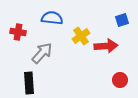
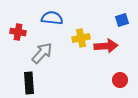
yellow cross: moved 2 px down; rotated 24 degrees clockwise
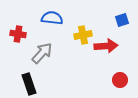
red cross: moved 2 px down
yellow cross: moved 2 px right, 3 px up
black rectangle: moved 1 px down; rotated 15 degrees counterclockwise
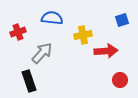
red cross: moved 2 px up; rotated 28 degrees counterclockwise
red arrow: moved 5 px down
black rectangle: moved 3 px up
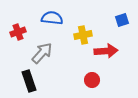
red circle: moved 28 px left
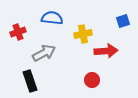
blue square: moved 1 px right, 1 px down
yellow cross: moved 1 px up
gray arrow: moved 2 px right; rotated 20 degrees clockwise
black rectangle: moved 1 px right
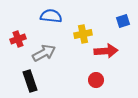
blue semicircle: moved 1 px left, 2 px up
red cross: moved 7 px down
red circle: moved 4 px right
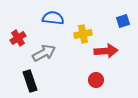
blue semicircle: moved 2 px right, 2 px down
red cross: moved 1 px up; rotated 14 degrees counterclockwise
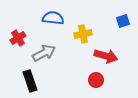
red arrow: moved 5 px down; rotated 20 degrees clockwise
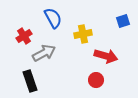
blue semicircle: rotated 55 degrees clockwise
red cross: moved 6 px right, 2 px up
